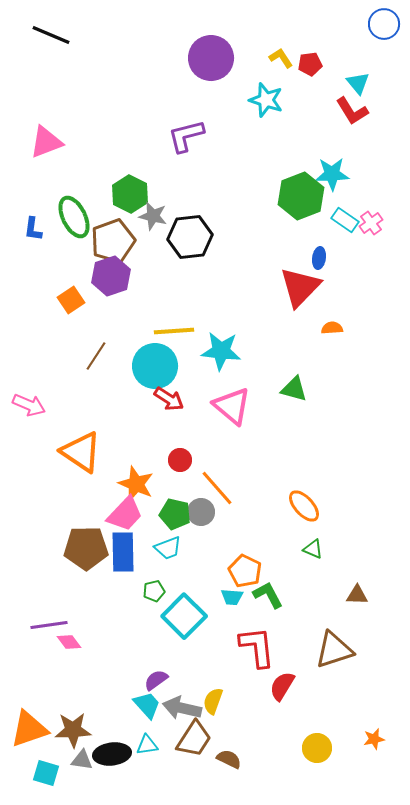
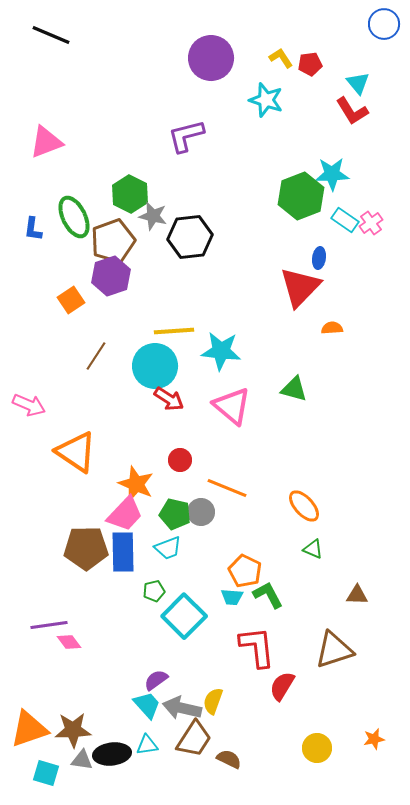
orange triangle at (81, 452): moved 5 px left
orange line at (217, 488): moved 10 px right; rotated 27 degrees counterclockwise
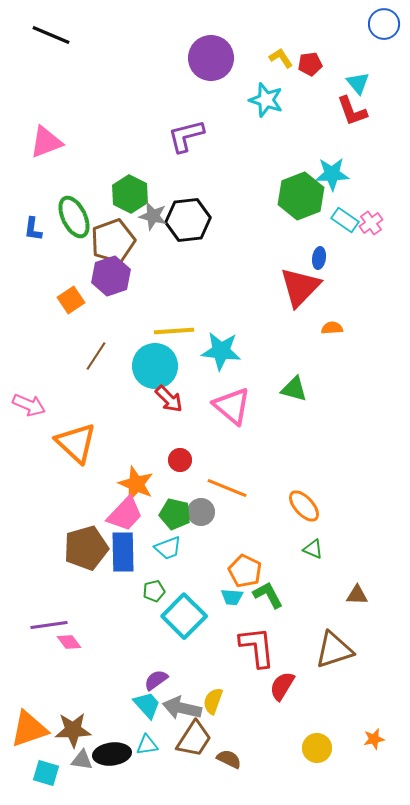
red L-shape at (352, 111): rotated 12 degrees clockwise
black hexagon at (190, 237): moved 2 px left, 17 px up
red arrow at (169, 399): rotated 12 degrees clockwise
orange triangle at (76, 452): moved 9 px up; rotated 9 degrees clockwise
brown pentagon at (86, 548): rotated 15 degrees counterclockwise
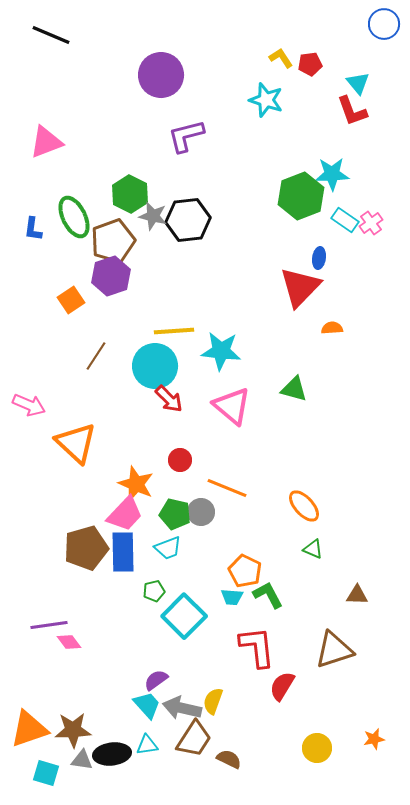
purple circle at (211, 58): moved 50 px left, 17 px down
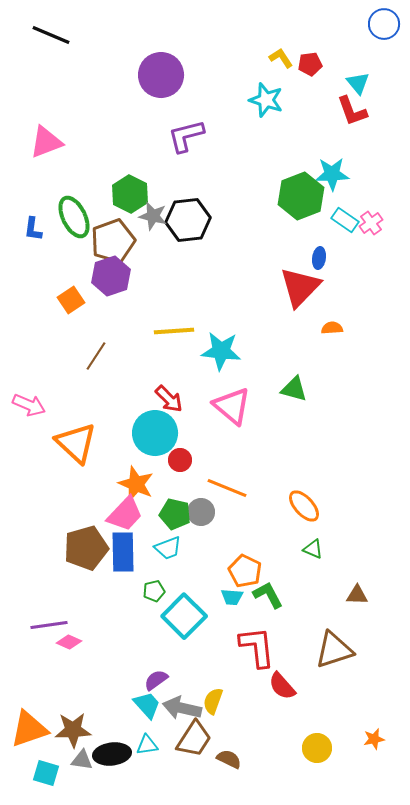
cyan circle at (155, 366): moved 67 px down
pink diamond at (69, 642): rotated 30 degrees counterclockwise
red semicircle at (282, 686): rotated 72 degrees counterclockwise
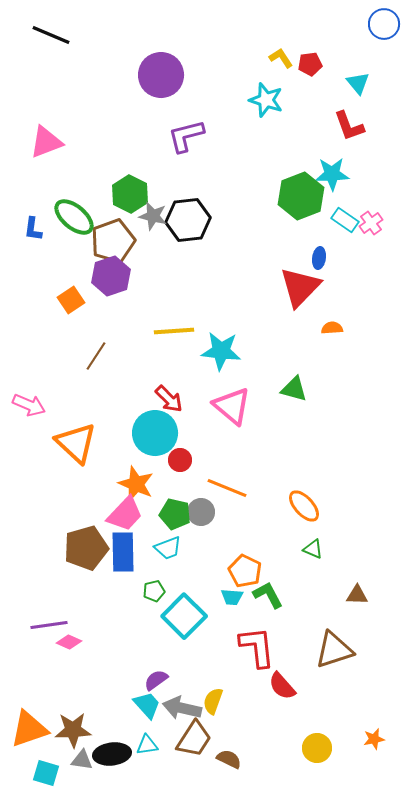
red L-shape at (352, 111): moved 3 px left, 15 px down
green ellipse at (74, 217): rotated 24 degrees counterclockwise
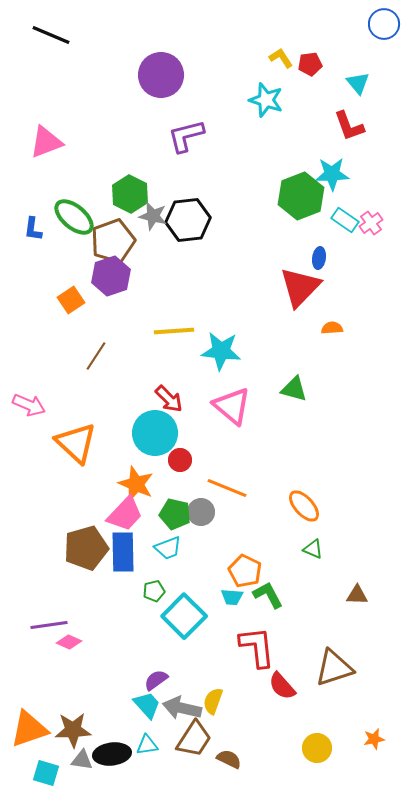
brown triangle at (334, 650): moved 18 px down
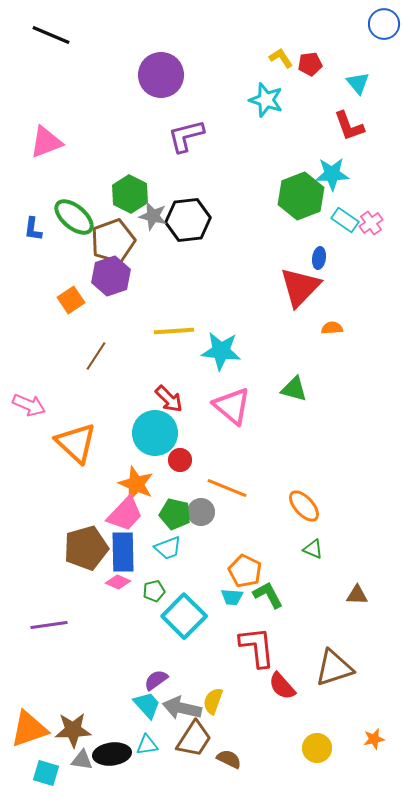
pink diamond at (69, 642): moved 49 px right, 60 px up
